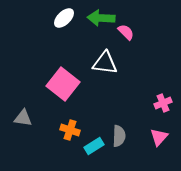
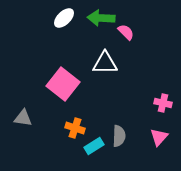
white triangle: rotated 8 degrees counterclockwise
pink cross: rotated 36 degrees clockwise
orange cross: moved 5 px right, 2 px up
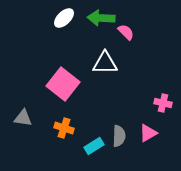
orange cross: moved 11 px left
pink triangle: moved 11 px left, 4 px up; rotated 18 degrees clockwise
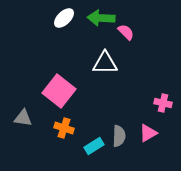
pink square: moved 4 px left, 7 px down
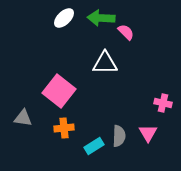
orange cross: rotated 24 degrees counterclockwise
pink triangle: rotated 30 degrees counterclockwise
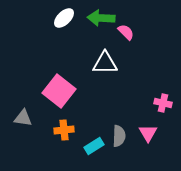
orange cross: moved 2 px down
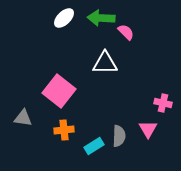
pink triangle: moved 4 px up
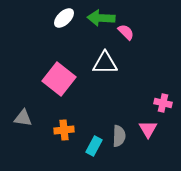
pink square: moved 12 px up
cyan rectangle: rotated 30 degrees counterclockwise
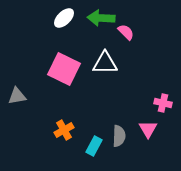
pink square: moved 5 px right, 10 px up; rotated 12 degrees counterclockwise
gray triangle: moved 6 px left, 22 px up; rotated 18 degrees counterclockwise
orange cross: rotated 24 degrees counterclockwise
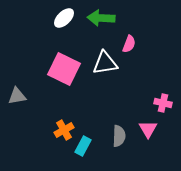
pink semicircle: moved 3 px right, 12 px down; rotated 66 degrees clockwise
white triangle: rotated 8 degrees counterclockwise
cyan rectangle: moved 11 px left
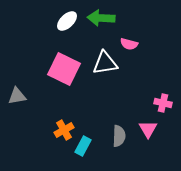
white ellipse: moved 3 px right, 3 px down
pink semicircle: rotated 84 degrees clockwise
